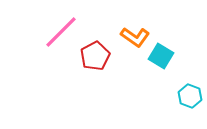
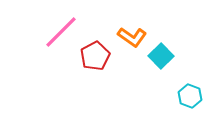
orange L-shape: moved 3 px left
cyan square: rotated 15 degrees clockwise
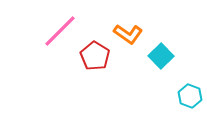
pink line: moved 1 px left, 1 px up
orange L-shape: moved 4 px left, 3 px up
red pentagon: rotated 12 degrees counterclockwise
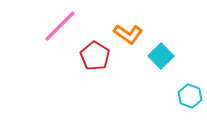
pink line: moved 5 px up
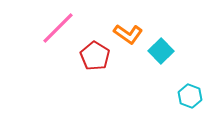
pink line: moved 2 px left, 2 px down
cyan square: moved 5 px up
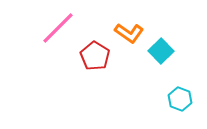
orange L-shape: moved 1 px right, 1 px up
cyan hexagon: moved 10 px left, 3 px down
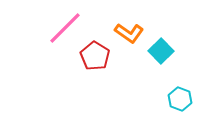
pink line: moved 7 px right
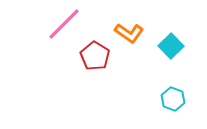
pink line: moved 1 px left, 4 px up
cyan square: moved 10 px right, 5 px up
cyan hexagon: moved 7 px left
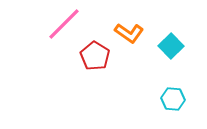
cyan hexagon: rotated 15 degrees counterclockwise
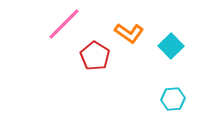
cyan hexagon: rotated 10 degrees counterclockwise
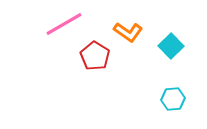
pink line: rotated 15 degrees clockwise
orange L-shape: moved 1 px left, 1 px up
